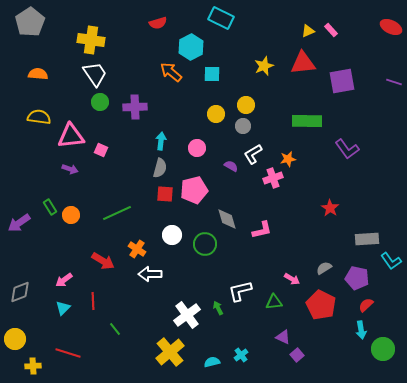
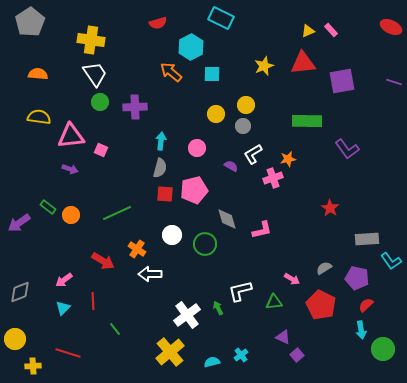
green rectangle at (50, 207): moved 2 px left; rotated 21 degrees counterclockwise
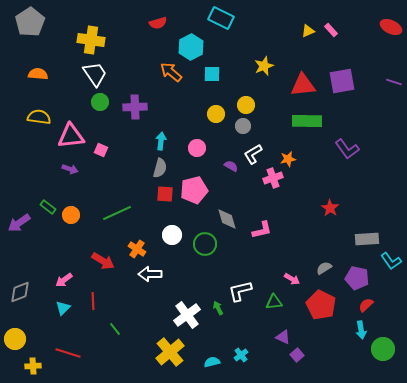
red triangle at (303, 63): moved 22 px down
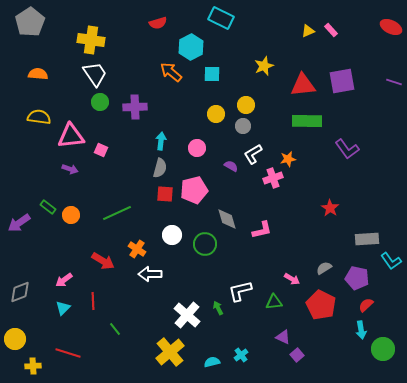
white cross at (187, 315): rotated 12 degrees counterclockwise
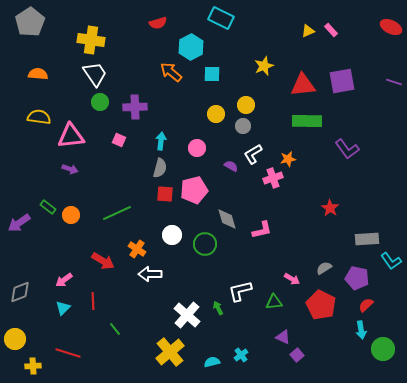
pink square at (101, 150): moved 18 px right, 10 px up
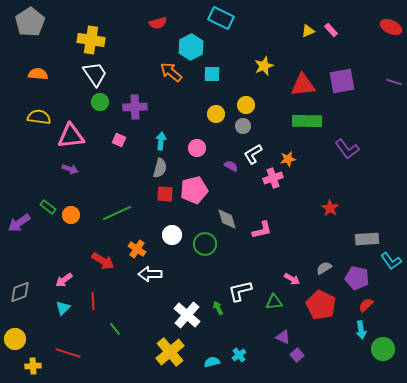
cyan cross at (241, 355): moved 2 px left
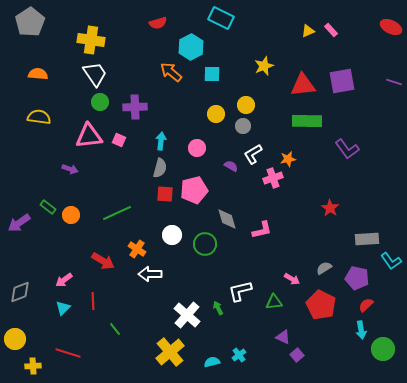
pink triangle at (71, 136): moved 18 px right
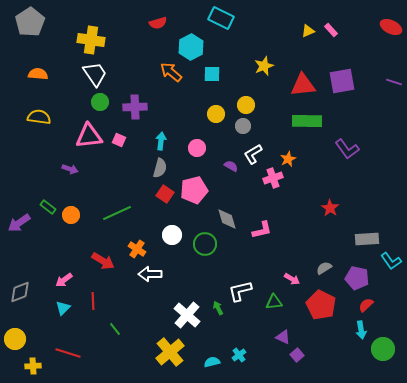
orange star at (288, 159): rotated 14 degrees counterclockwise
red square at (165, 194): rotated 30 degrees clockwise
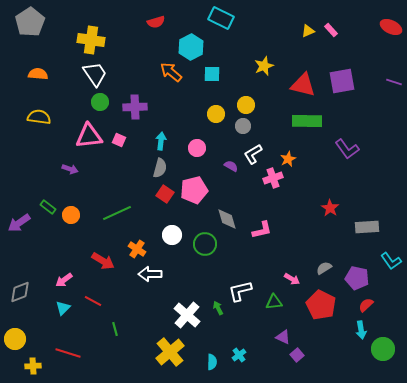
red semicircle at (158, 23): moved 2 px left, 1 px up
red triangle at (303, 85): rotated 20 degrees clockwise
gray rectangle at (367, 239): moved 12 px up
red line at (93, 301): rotated 60 degrees counterclockwise
green line at (115, 329): rotated 24 degrees clockwise
cyan semicircle at (212, 362): rotated 105 degrees clockwise
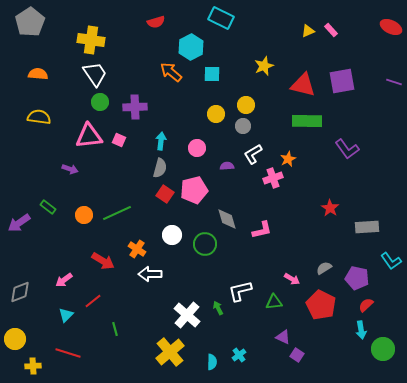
purple semicircle at (231, 166): moved 4 px left; rotated 32 degrees counterclockwise
orange circle at (71, 215): moved 13 px right
red line at (93, 301): rotated 66 degrees counterclockwise
cyan triangle at (63, 308): moved 3 px right, 7 px down
purple square at (297, 355): rotated 16 degrees counterclockwise
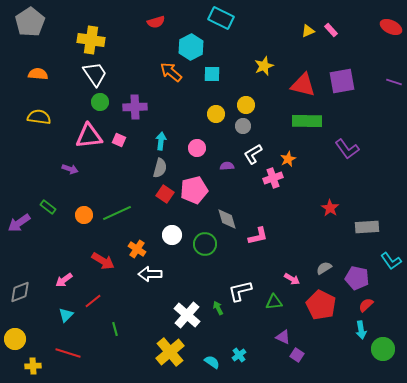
pink L-shape at (262, 230): moved 4 px left, 6 px down
cyan semicircle at (212, 362): rotated 56 degrees counterclockwise
